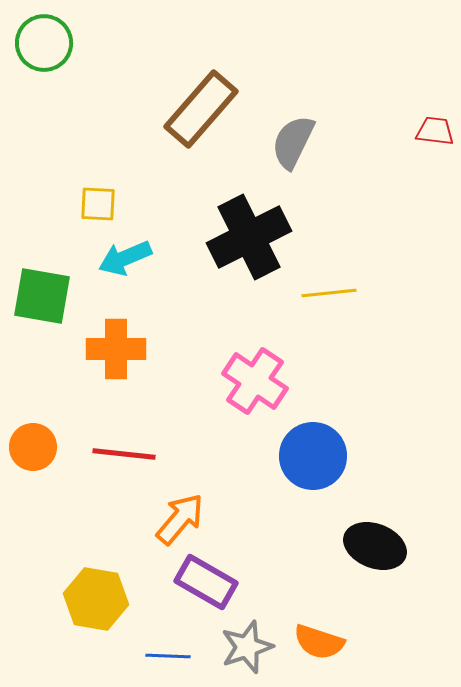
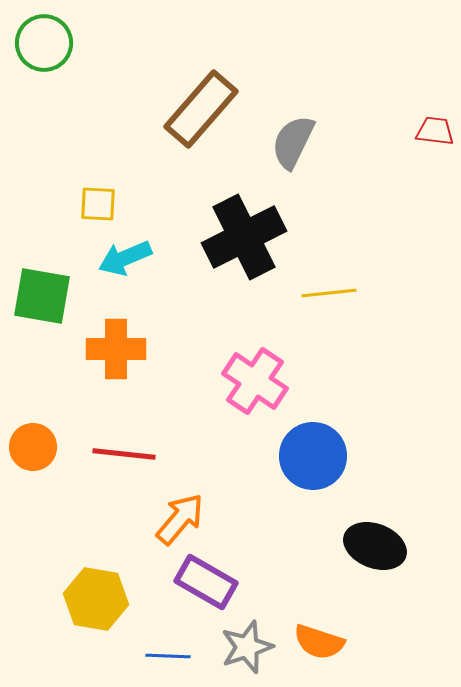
black cross: moved 5 px left
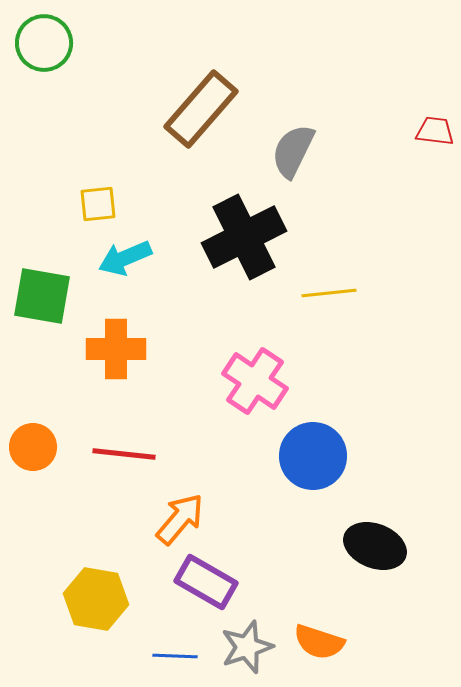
gray semicircle: moved 9 px down
yellow square: rotated 9 degrees counterclockwise
blue line: moved 7 px right
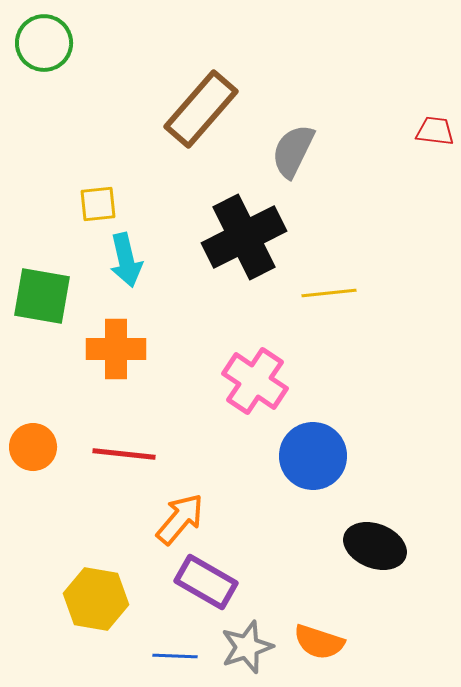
cyan arrow: moved 1 px right, 2 px down; rotated 80 degrees counterclockwise
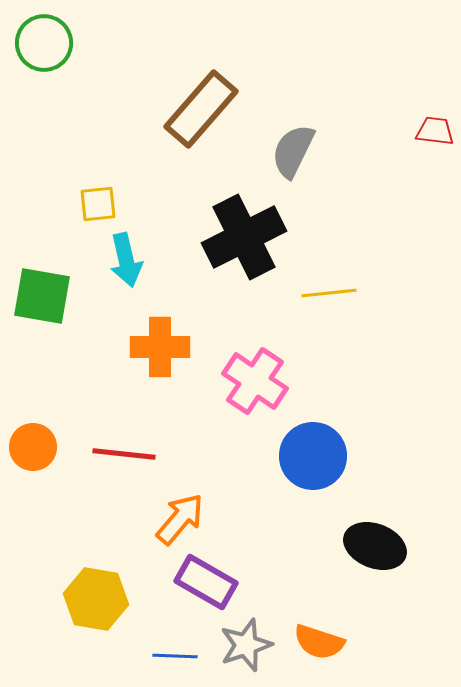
orange cross: moved 44 px right, 2 px up
gray star: moved 1 px left, 2 px up
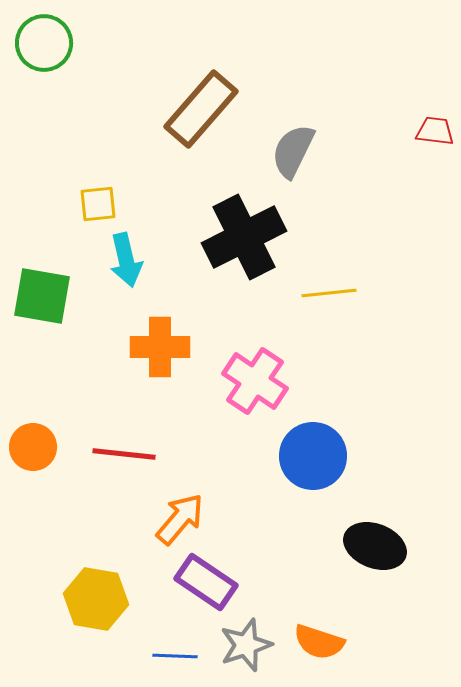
purple rectangle: rotated 4 degrees clockwise
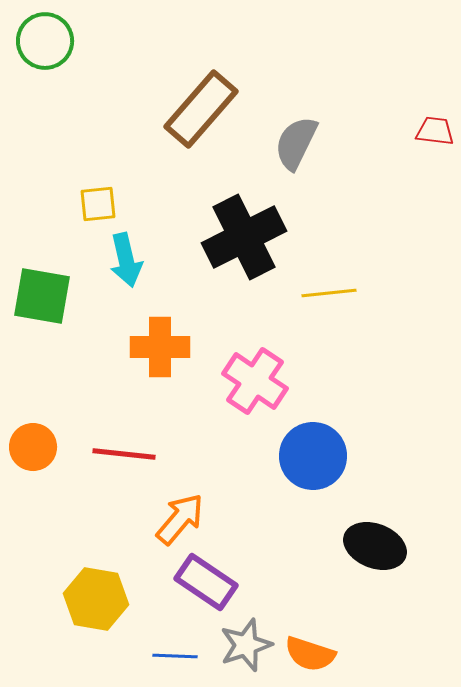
green circle: moved 1 px right, 2 px up
gray semicircle: moved 3 px right, 8 px up
orange semicircle: moved 9 px left, 12 px down
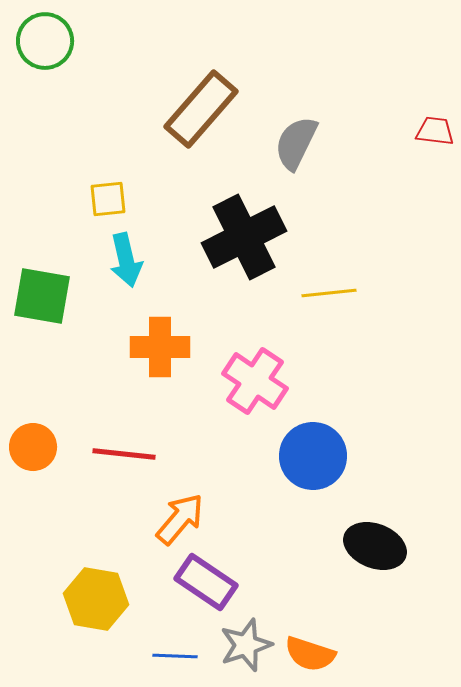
yellow square: moved 10 px right, 5 px up
